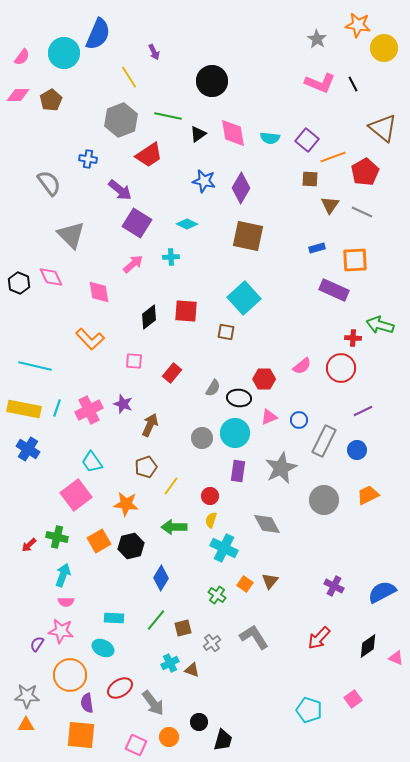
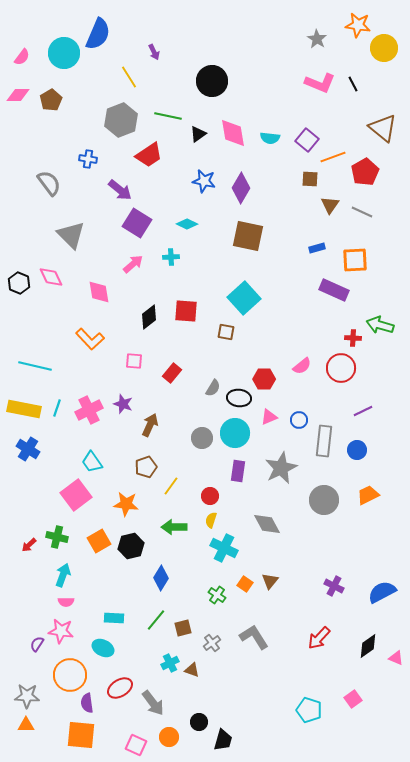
gray rectangle at (324, 441): rotated 20 degrees counterclockwise
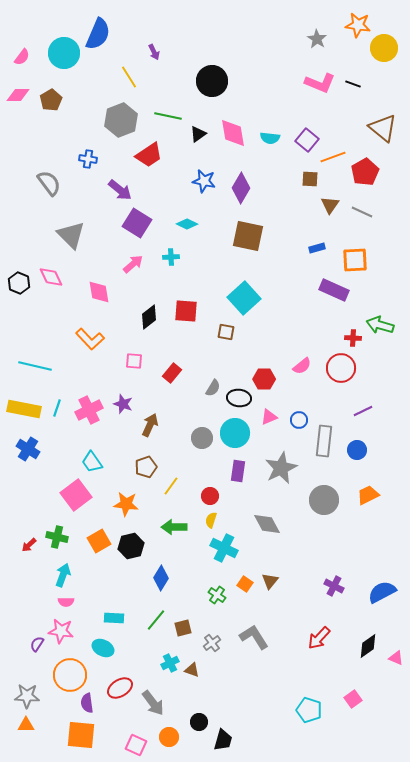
black line at (353, 84): rotated 42 degrees counterclockwise
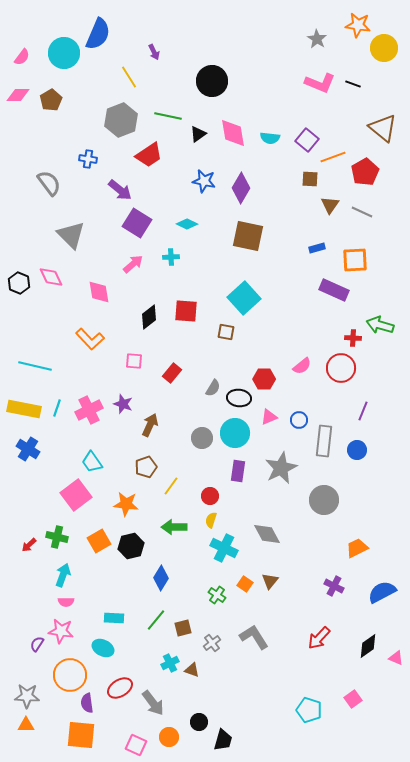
purple line at (363, 411): rotated 42 degrees counterclockwise
orange trapezoid at (368, 495): moved 11 px left, 53 px down
gray diamond at (267, 524): moved 10 px down
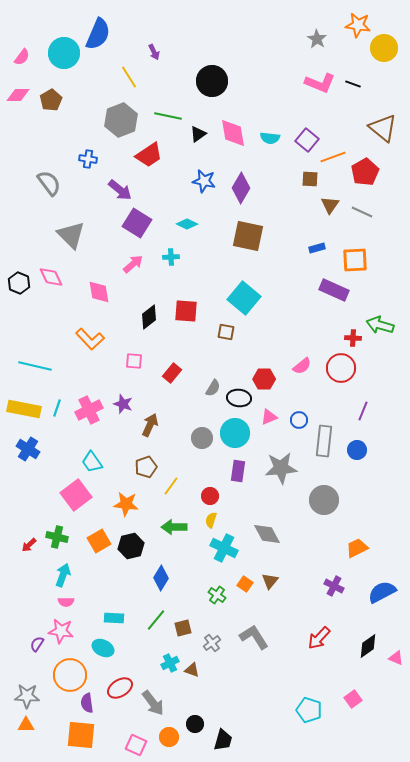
cyan square at (244, 298): rotated 8 degrees counterclockwise
gray star at (281, 468): rotated 20 degrees clockwise
black circle at (199, 722): moved 4 px left, 2 px down
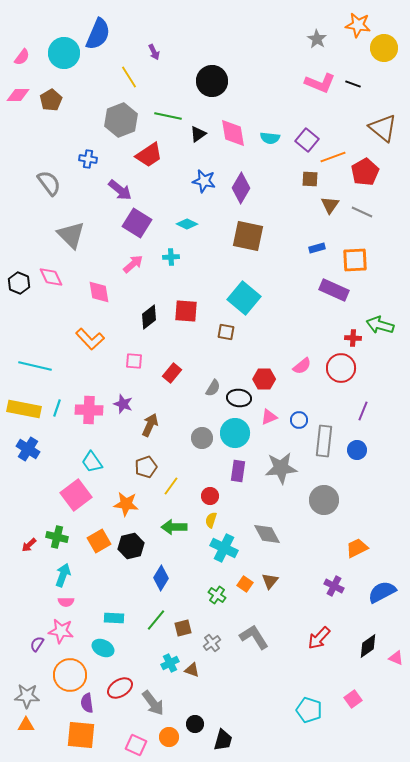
pink cross at (89, 410): rotated 28 degrees clockwise
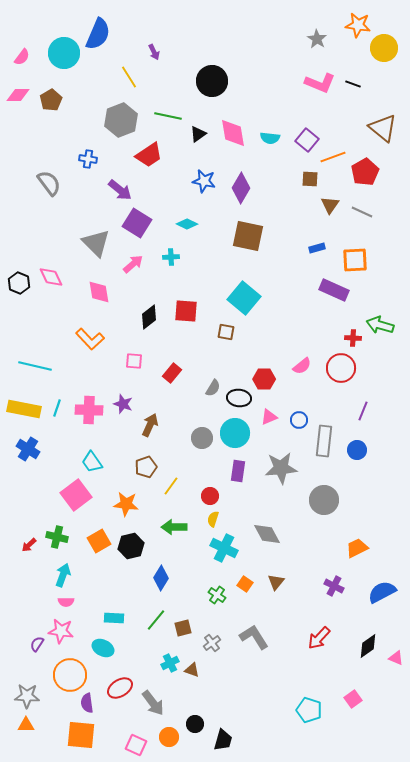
gray triangle at (71, 235): moved 25 px right, 8 px down
yellow semicircle at (211, 520): moved 2 px right, 1 px up
brown triangle at (270, 581): moved 6 px right, 1 px down
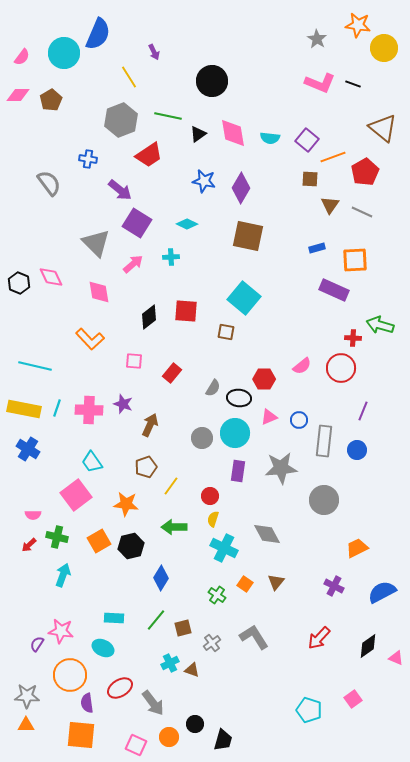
pink semicircle at (66, 602): moved 33 px left, 87 px up
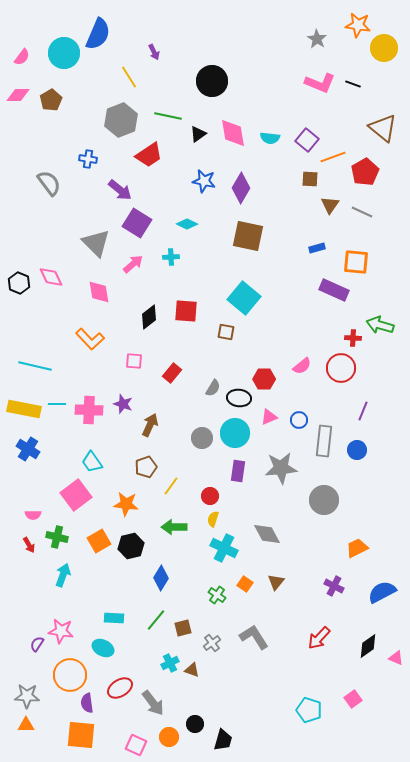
orange square at (355, 260): moved 1 px right, 2 px down; rotated 8 degrees clockwise
cyan line at (57, 408): moved 4 px up; rotated 72 degrees clockwise
red arrow at (29, 545): rotated 77 degrees counterclockwise
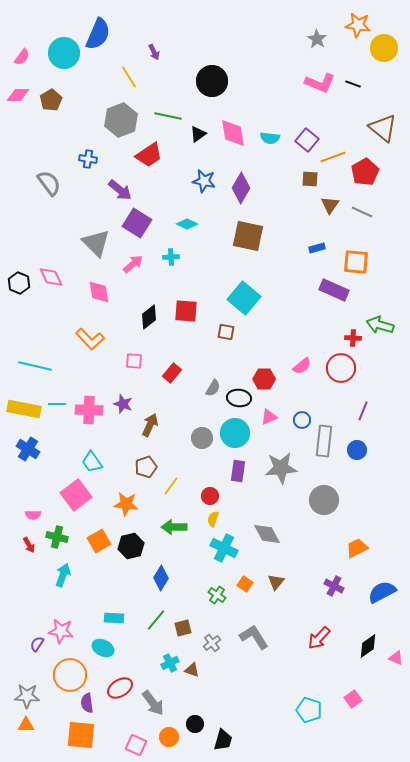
blue circle at (299, 420): moved 3 px right
